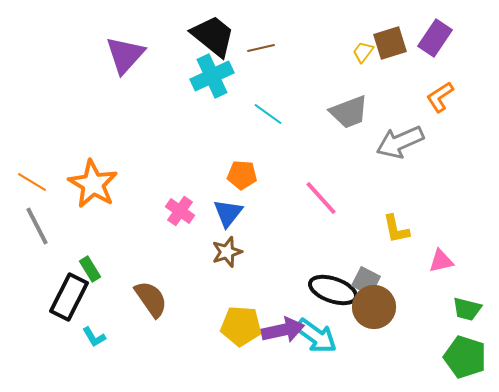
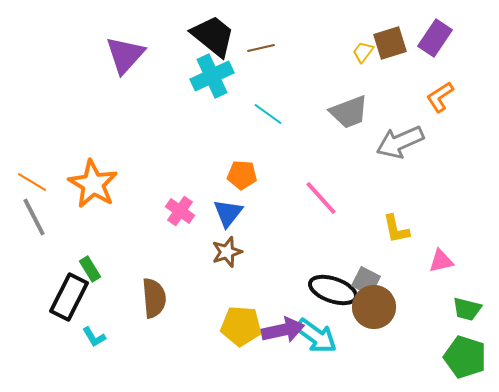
gray line: moved 3 px left, 9 px up
brown semicircle: moved 3 px right, 1 px up; rotated 30 degrees clockwise
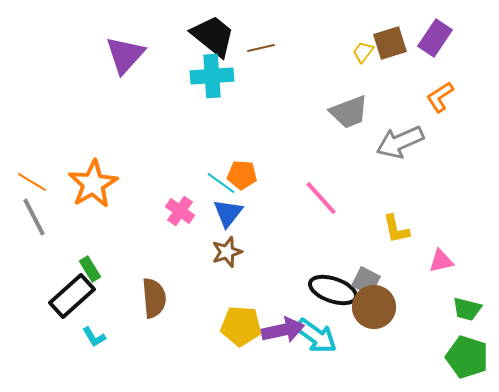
cyan cross: rotated 21 degrees clockwise
cyan line: moved 47 px left, 69 px down
orange star: rotated 12 degrees clockwise
black rectangle: moved 3 px right, 1 px up; rotated 21 degrees clockwise
green pentagon: moved 2 px right
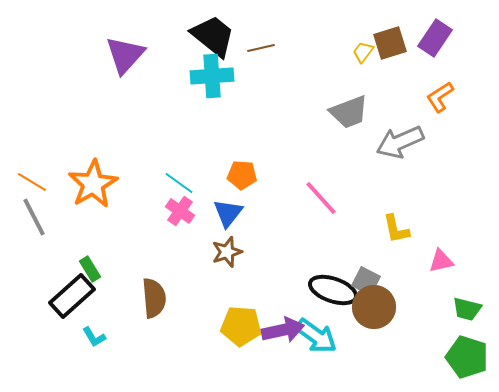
cyan line: moved 42 px left
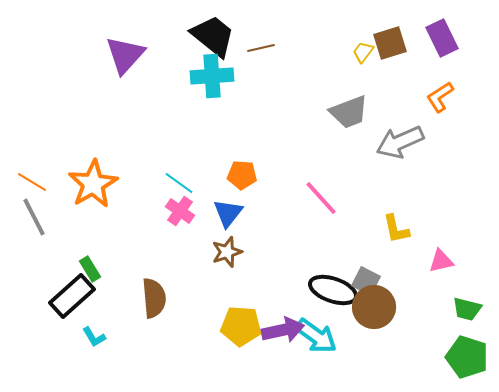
purple rectangle: moved 7 px right; rotated 60 degrees counterclockwise
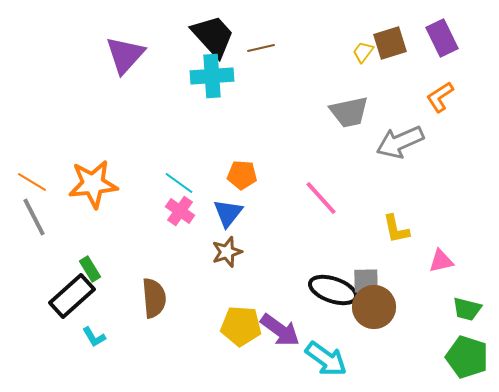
black trapezoid: rotated 9 degrees clockwise
gray trapezoid: rotated 9 degrees clockwise
orange star: rotated 24 degrees clockwise
gray square: rotated 28 degrees counterclockwise
purple arrow: moved 3 px left; rotated 48 degrees clockwise
cyan arrow: moved 10 px right, 23 px down
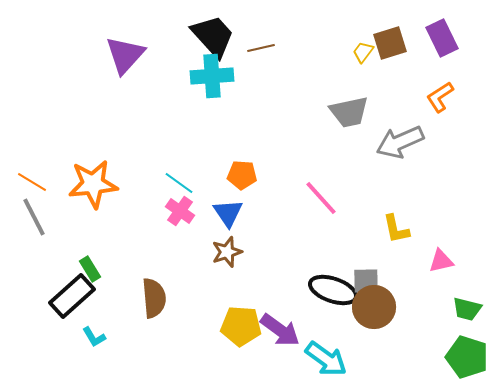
blue triangle: rotated 12 degrees counterclockwise
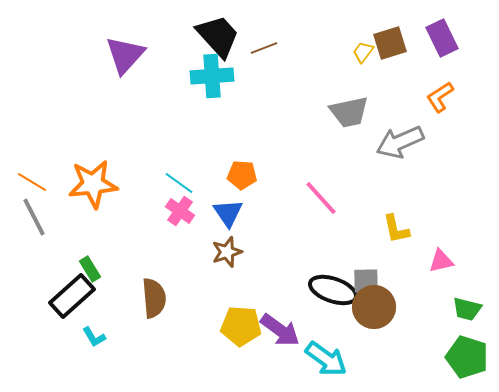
black trapezoid: moved 5 px right
brown line: moved 3 px right; rotated 8 degrees counterclockwise
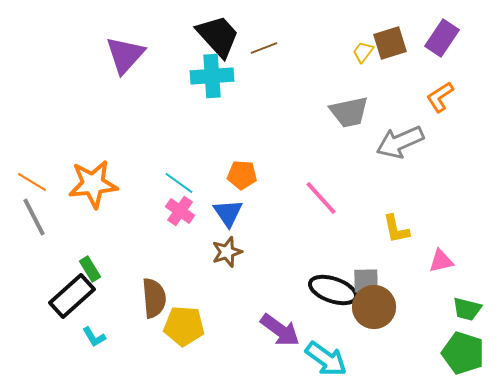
purple rectangle: rotated 60 degrees clockwise
yellow pentagon: moved 57 px left
green pentagon: moved 4 px left, 4 px up
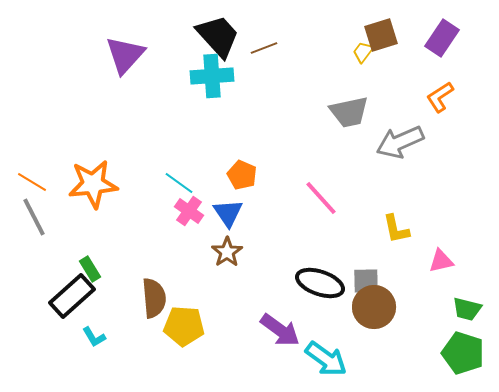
brown square: moved 9 px left, 8 px up
orange pentagon: rotated 20 degrees clockwise
pink cross: moved 9 px right
brown star: rotated 16 degrees counterclockwise
black ellipse: moved 13 px left, 7 px up
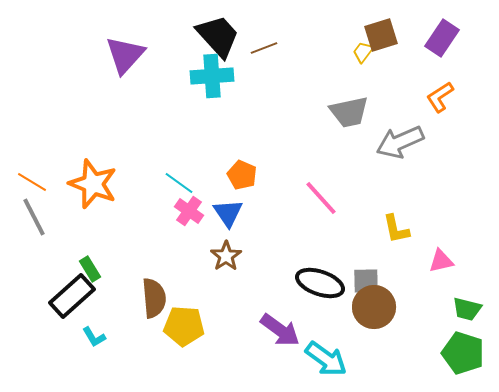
orange star: rotated 27 degrees clockwise
brown star: moved 1 px left, 4 px down
